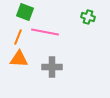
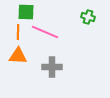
green square: moved 1 px right; rotated 18 degrees counterclockwise
pink line: rotated 12 degrees clockwise
orange line: moved 5 px up; rotated 21 degrees counterclockwise
orange triangle: moved 1 px left, 3 px up
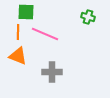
pink line: moved 2 px down
orange triangle: rotated 18 degrees clockwise
gray cross: moved 5 px down
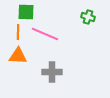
orange triangle: rotated 18 degrees counterclockwise
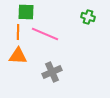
gray cross: rotated 24 degrees counterclockwise
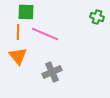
green cross: moved 9 px right
orange triangle: rotated 48 degrees clockwise
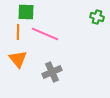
orange triangle: moved 3 px down
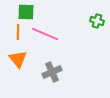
green cross: moved 4 px down
